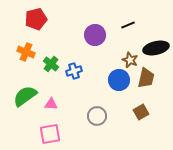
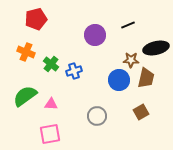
brown star: moved 1 px right; rotated 21 degrees counterclockwise
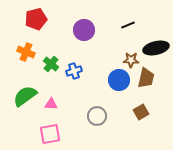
purple circle: moved 11 px left, 5 px up
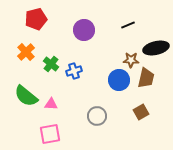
orange cross: rotated 24 degrees clockwise
green semicircle: moved 1 px right; rotated 105 degrees counterclockwise
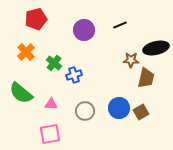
black line: moved 8 px left
green cross: moved 3 px right, 1 px up
blue cross: moved 4 px down
blue circle: moved 28 px down
green semicircle: moved 5 px left, 3 px up
gray circle: moved 12 px left, 5 px up
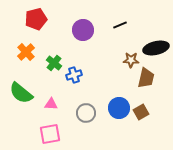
purple circle: moved 1 px left
gray circle: moved 1 px right, 2 px down
